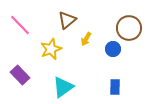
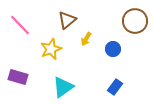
brown circle: moved 6 px right, 7 px up
purple rectangle: moved 2 px left, 2 px down; rotated 30 degrees counterclockwise
blue rectangle: rotated 35 degrees clockwise
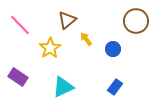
brown circle: moved 1 px right
yellow arrow: rotated 112 degrees clockwise
yellow star: moved 1 px left, 1 px up; rotated 10 degrees counterclockwise
purple rectangle: rotated 18 degrees clockwise
cyan triangle: rotated 10 degrees clockwise
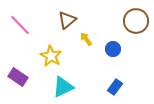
yellow star: moved 1 px right, 8 px down; rotated 10 degrees counterclockwise
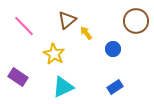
pink line: moved 4 px right, 1 px down
yellow arrow: moved 6 px up
yellow star: moved 3 px right, 2 px up
blue rectangle: rotated 21 degrees clockwise
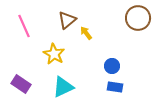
brown circle: moved 2 px right, 3 px up
pink line: rotated 20 degrees clockwise
blue circle: moved 1 px left, 17 px down
purple rectangle: moved 3 px right, 7 px down
blue rectangle: rotated 42 degrees clockwise
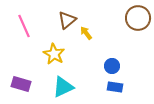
purple rectangle: rotated 18 degrees counterclockwise
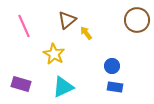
brown circle: moved 1 px left, 2 px down
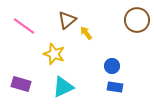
pink line: rotated 30 degrees counterclockwise
yellow star: rotated 10 degrees counterclockwise
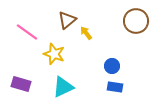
brown circle: moved 1 px left, 1 px down
pink line: moved 3 px right, 6 px down
